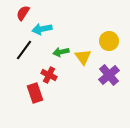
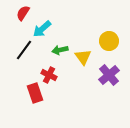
cyan arrow: rotated 30 degrees counterclockwise
green arrow: moved 1 px left, 2 px up
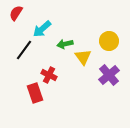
red semicircle: moved 7 px left
green arrow: moved 5 px right, 6 px up
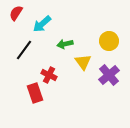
cyan arrow: moved 5 px up
yellow triangle: moved 5 px down
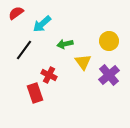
red semicircle: rotated 21 degrees clockwise
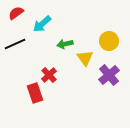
black line: moved 9 px left, 6 px up; rotated 30 degrees clockwise
yellow triangle: moved 2 px right, 4 px up
red cross: rotated 21 degrees clockwise
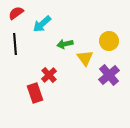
black line: rotated 70 degrees counterclockwise
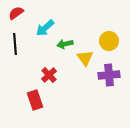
cyan arrow: moved 3 px right, 4 px down
purple cross: rotated 35 degrees clockwise
red rectangle: moved 7 px down
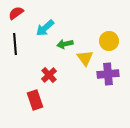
purple cross: moved 1 px left, 1 px up
